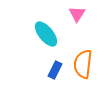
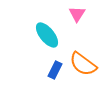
cyan ellipse: moved 1 px right, 1 px down
orange semicircle: rotated 60 degrees counterclockwise
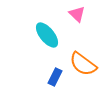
pink triangle: rotated 18 degrees counterclockwise
blue rectangle: moved 7 px down
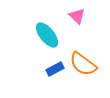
pink triangle: moved 2 px down
blue rectangle: moved 8 px up; rotated 36 degrees clockwise
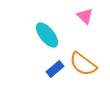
pink triangle: moved 8 px right
blue rectangle: rotated 12 degrees counterclockwise
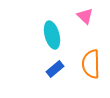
cyan ellipse: moved 5 px right; rotated 24 degrees clockwise
orange semicircle: moved 8 px right; rotated 52 degrees clockwise
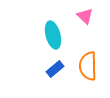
cyan ellipse: moved 1 px right
orange semicircle: moved 3 px left, 2 px down
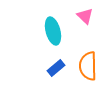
cyan ellipse: moved 4 px up
blue rectangle: moved 1 px right, 1 px up
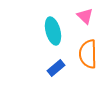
orange semicircle: moved 12 px up
